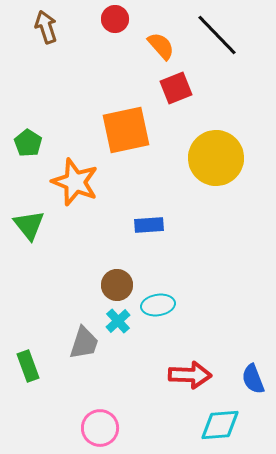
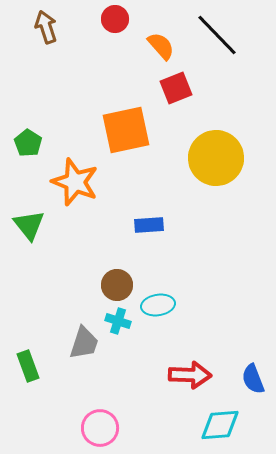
cyan cross: rotated 30 degrees counterclockwise
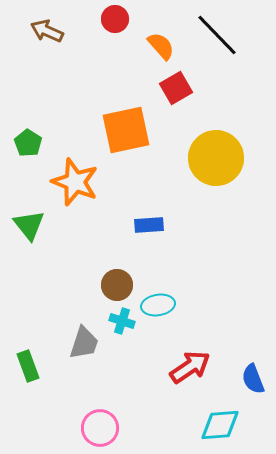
brown arrow: moved 1 px right, 4 px down; rotated 48 degrees counterclockwise
red square: rotated 8 degrees counterclockwise
cyan cross: moved 4 px right
red arrow: moved 8 px up; rotated 36 degrees counterclockwise
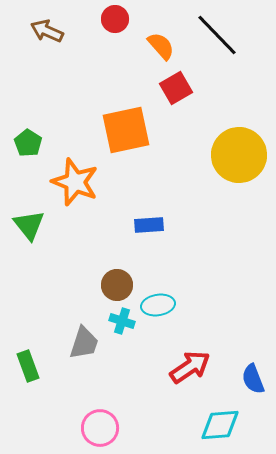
yellow circle: moved 23 px right, 3 px up
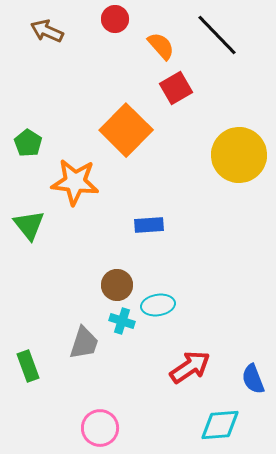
orange square: rotated 33 degrees counterclockwise
orange star: rotated 15 degrees counterclockwise
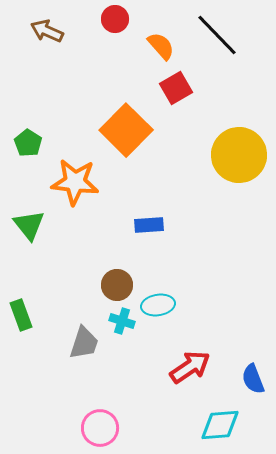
green rectangle: moved 7 px left, 51 px up
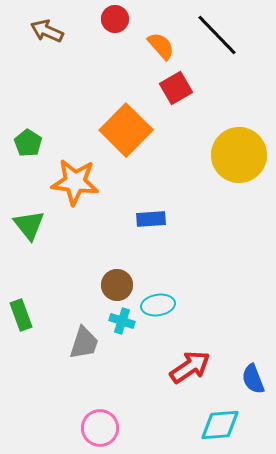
blue rectangle: moved 2 px right, 6 px up
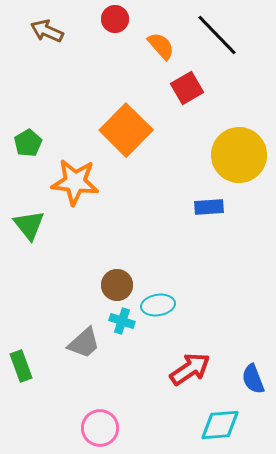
red square: moved 11 px right
green pentagon: rotated 8 degrees clockwise
blue rectangle: moved 58 px right, 12 px up
green rectangle: moved 51 px down
gray trapezoid: rotated 30 degrees clockwise
red arrow: moved 2 px down
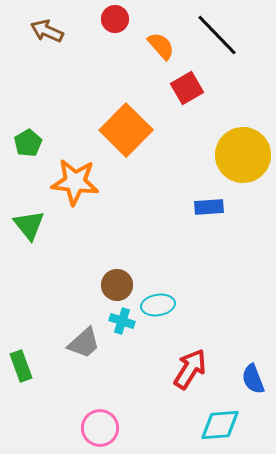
yellow circle: moved 4 px right
red arrow: rotated 24 degrees counterclockwise
